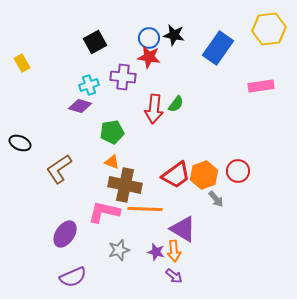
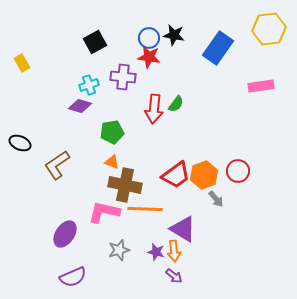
brown L-shape: moved 2 px left, 4 px up
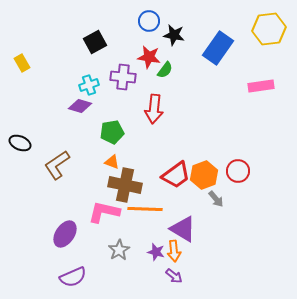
blue circle: moved 17 px up
green semicircle: moved 11 px left, 34 px up
gray star: rotated 15 degrees counterclockwise
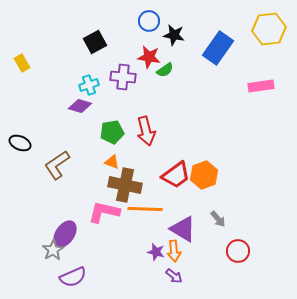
green semicircle: rotated 18 degrees clockwise
red arrow: moved 8 px left, 22 px down; rotated 20 degrees counterclockwise
red circle: moved 80 px down
gray arrow: moved 2 px right, 20 px down
gray star: moved 66 px left
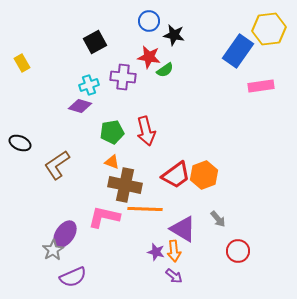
blue rectangle: moved 20 px right, 3 px down
pink L-shape: moved 5 px down
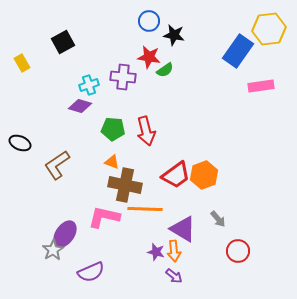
black square: moved 32 px left
green pentagon: moved 1 px right, 3 px up; rotated 15 degrees clockwise
purple semicircle: moved 18 px right, 5 px up
